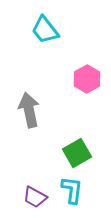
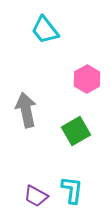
gray arrow: moved 3 px left
green square: moved 1 px left, 22 px up
purple trapezoid: moved 1 px right, 1 px up
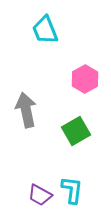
cyan trapezoid: rotated 16 degrees clockwise
pink hexagon: moved 2 px left
purple trapezoid: moved 4 px right, 1 px up
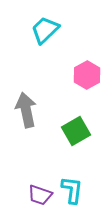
cyan trapezoid: rotated 68 degrees clockwise
pink hexagon: moved 2 px right, 4 px up
purple trapezoid: rotated 10 degrees counterclockwise
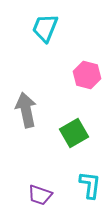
cyan trapezoid: moved 2 px up; rotated 24 degrees counterclockwise
pink hexagon: rotated 16 degrees counterclockwise
green square: moved 2 px left, 2 px down
cyan L-shape: moved 18 px right, 5 px up
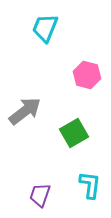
gray arrow: moved 1 px left, 1 px down; rotated 64 degrees clockwise
purple trapezoid: rotated 90 degrees clockwise
